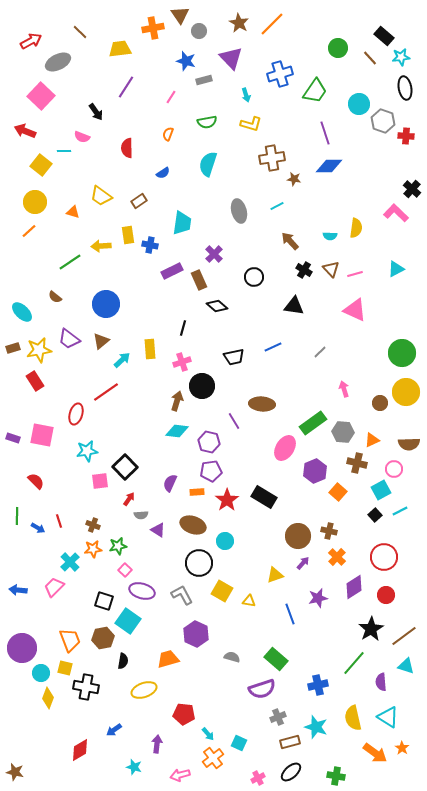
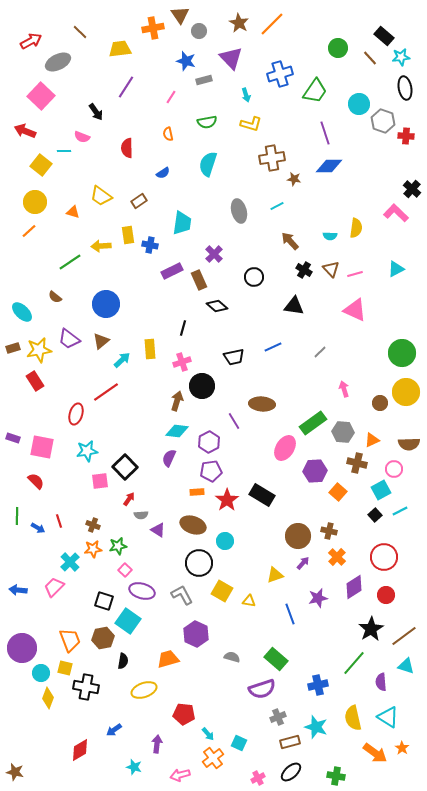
orange semicircle at (168, 134): rotated 32 degrees counterclockwise
pink square at (42, 435): moved 12 px down
purple hexagon at (209, 442): rotated 20 degrees clockwise
purple hexagon at (315, 471): rotated 20 degrees clockwise
purple semicircle at (170, 483): moved 1 px left, 25 px up
black rectangle at (264, 497): moved 2 px left, 2 px up
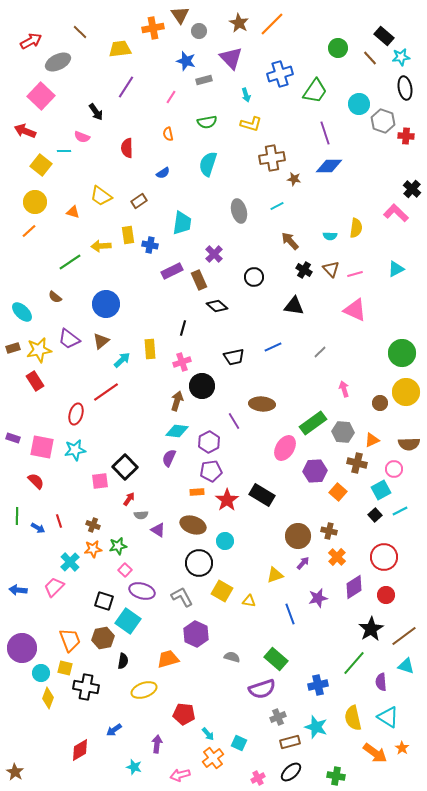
cyan star at (87, 451): moved 12 px left, 1 px up
gray L-shape at (182, 595): moved 2 px down
brown star at (15, 772): rotated 18 degrees clockwise
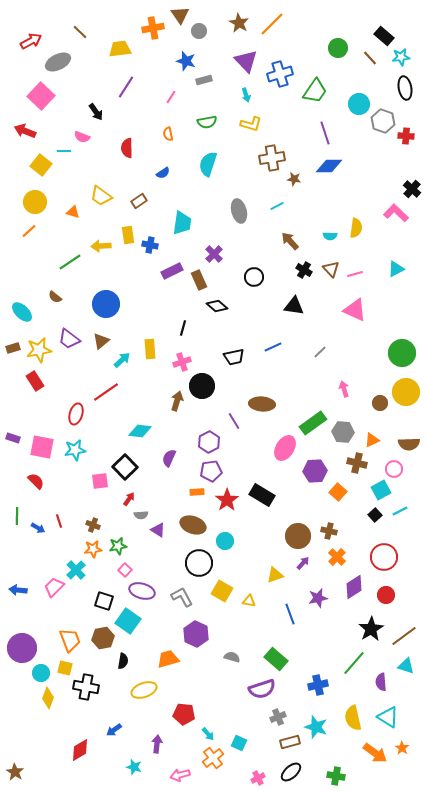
purple triangle at (231, 58): moved 15 px right, 3 px down
cyan diamond at (177, 431): moved 37 px left
cyan cross at (70, 562): moved 6 px right, 8 px down
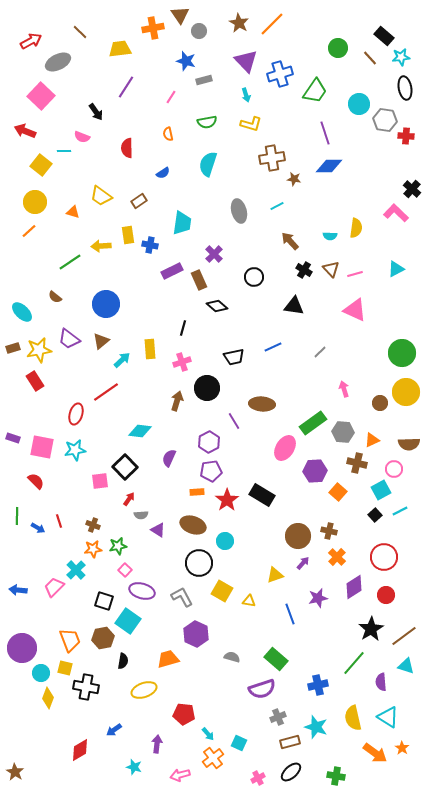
gray hexagon at (383, 121): moved 2 px right, 1 px up; rotated 10 degrees counterclockwise
black circle at (202, 386): moved 5 px right, 2 px down
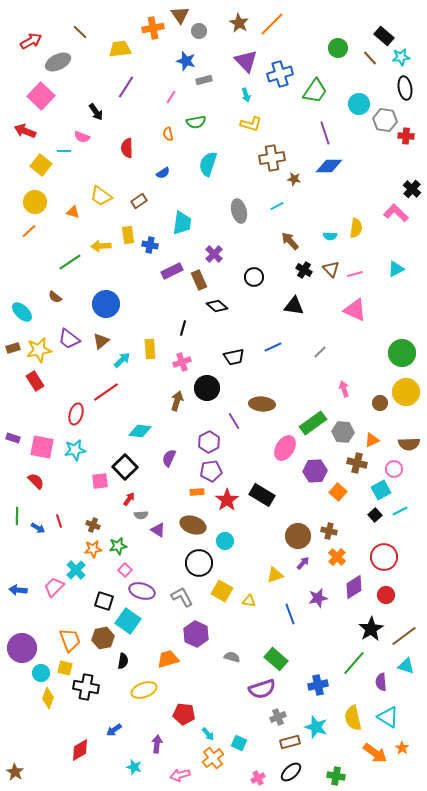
green semicircle at (207, 122): moved 11 px left
